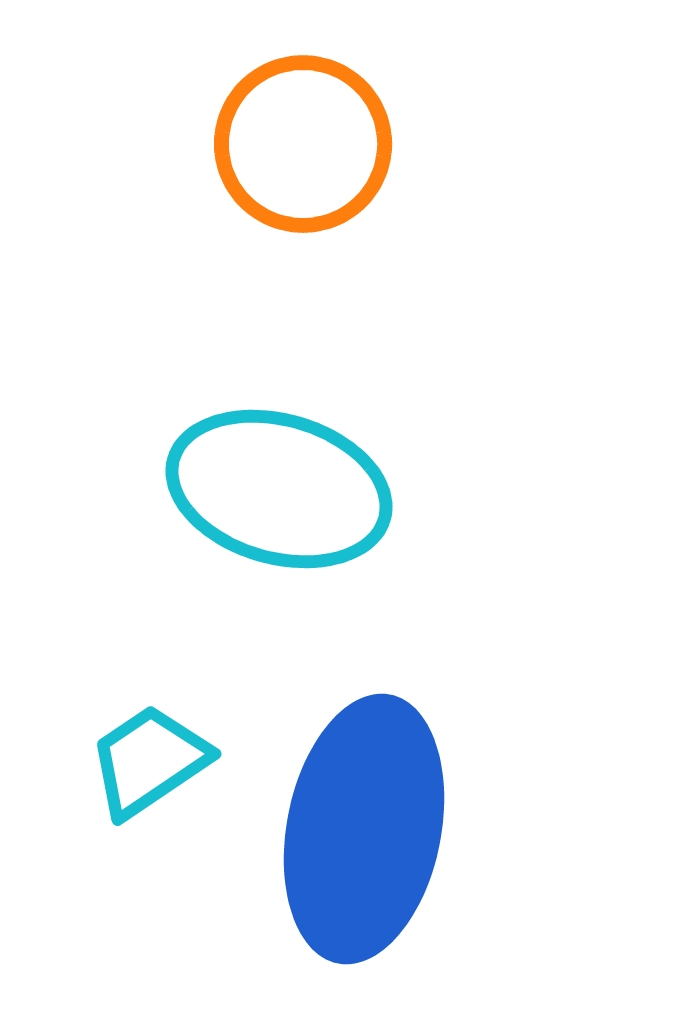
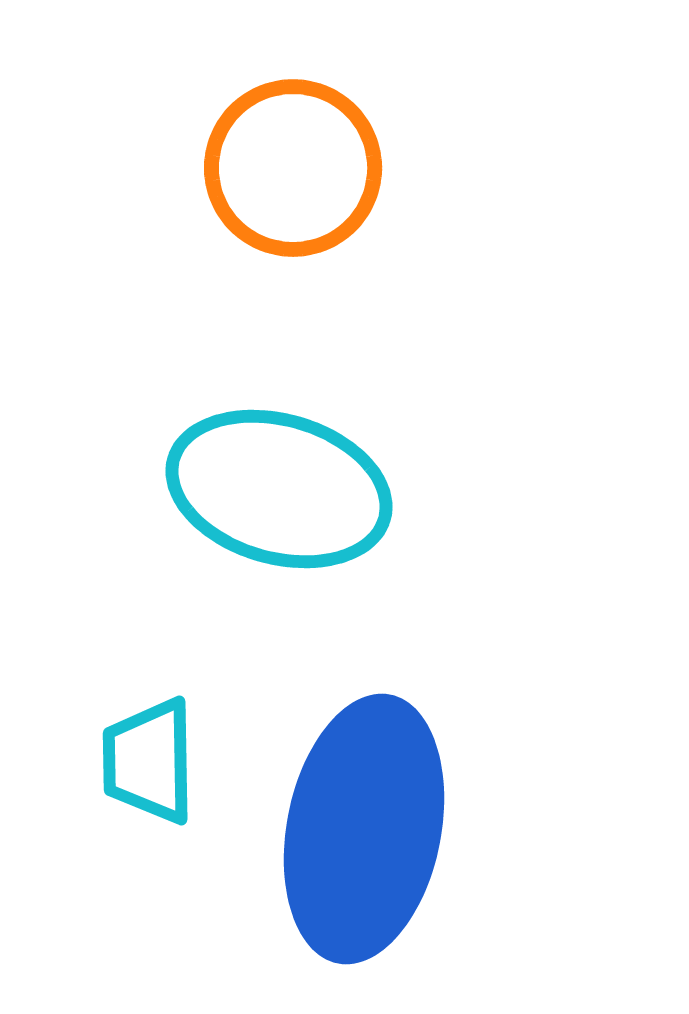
orange circle: moved 10 px left, 24 px down
cyan trapezoid: rotated 57 degrees counterclockwise
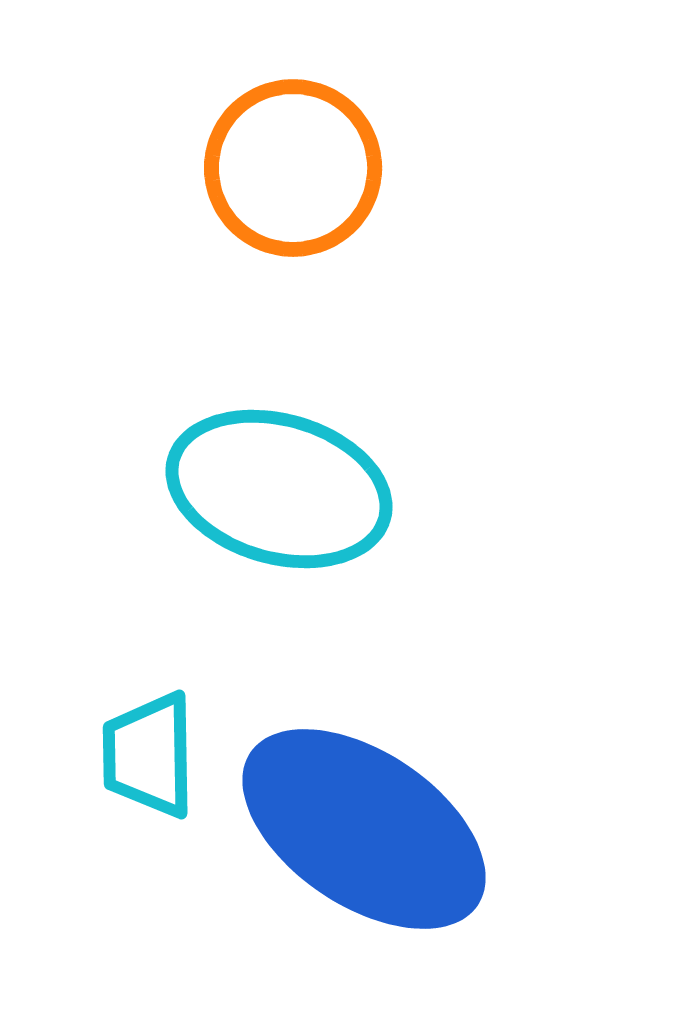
cyan trapezoid: moved 6 px up
blue ellipse: rotated 67 degrees counterclockwise
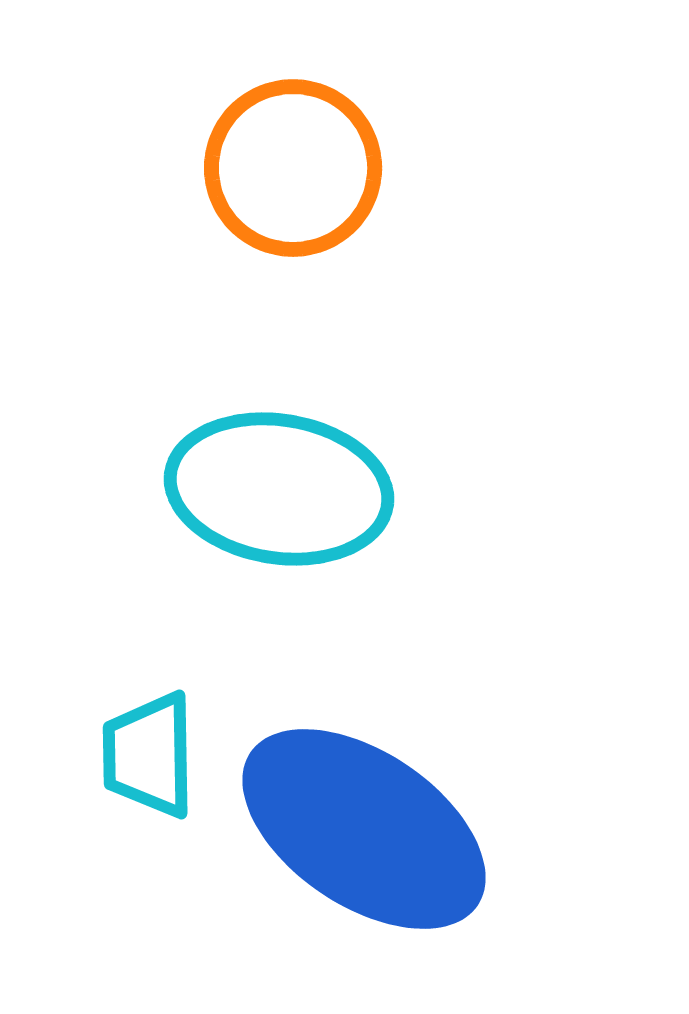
cyan ellipse: rotated 7 degrees counterclockwise
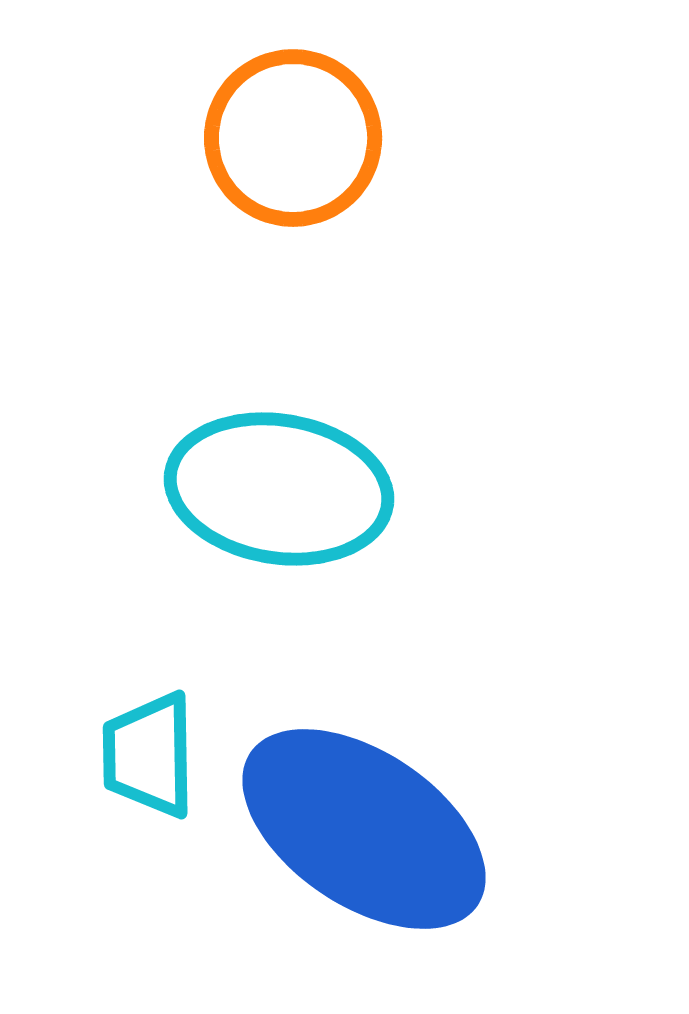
orange circle: moved 30 px up
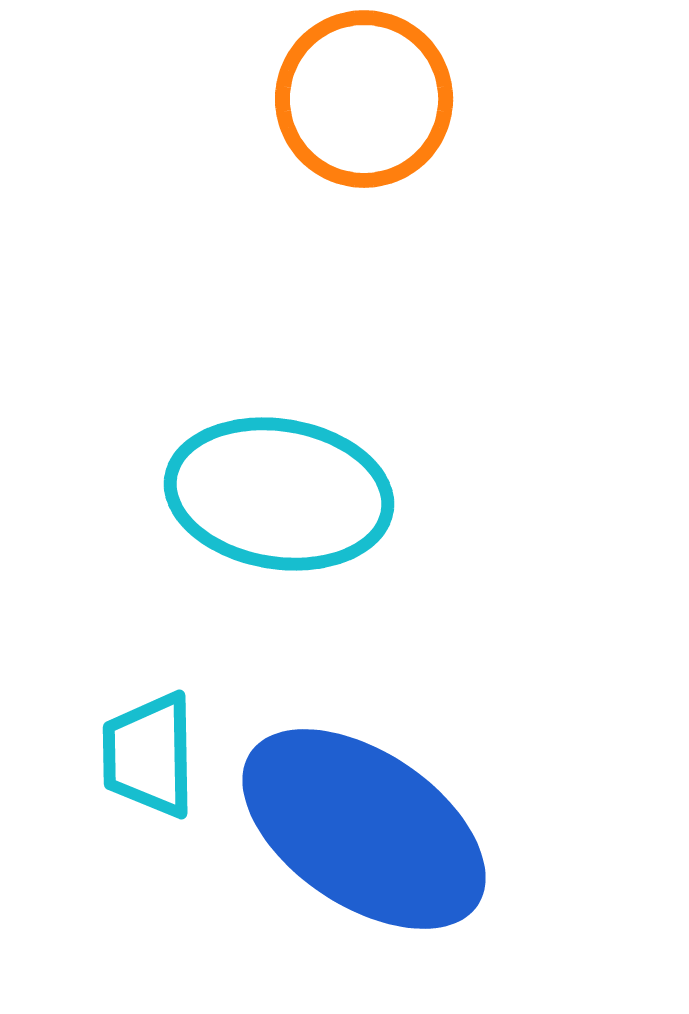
orange circle: moved 71 px right, 39 px up
cyan ellipse: moved 5 px down
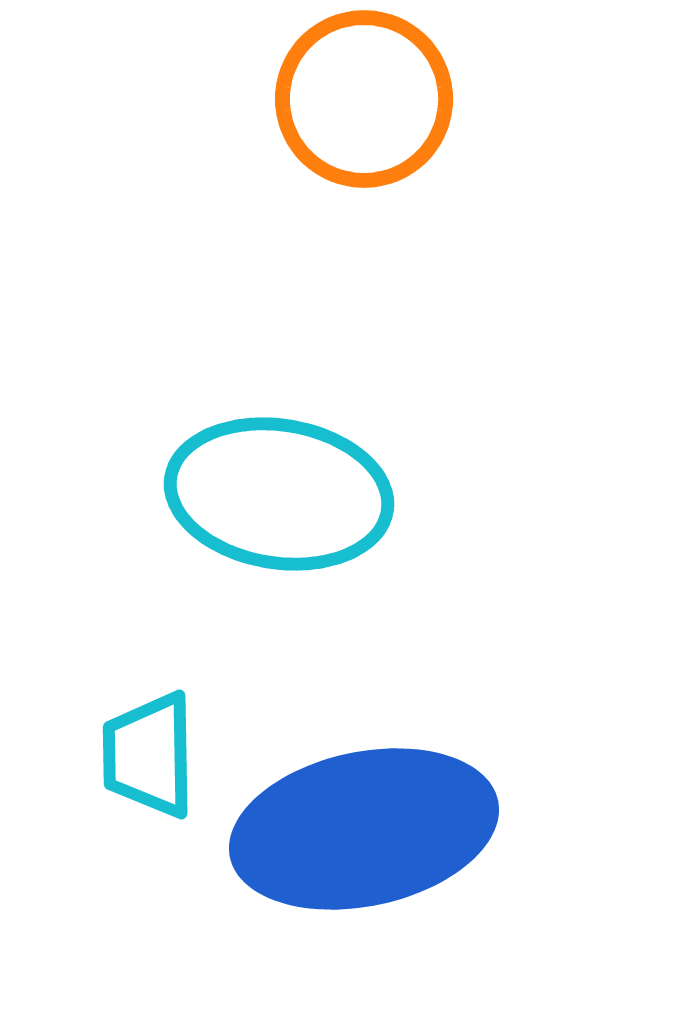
blue ellipse: rotated 46 degrees counterclockwise
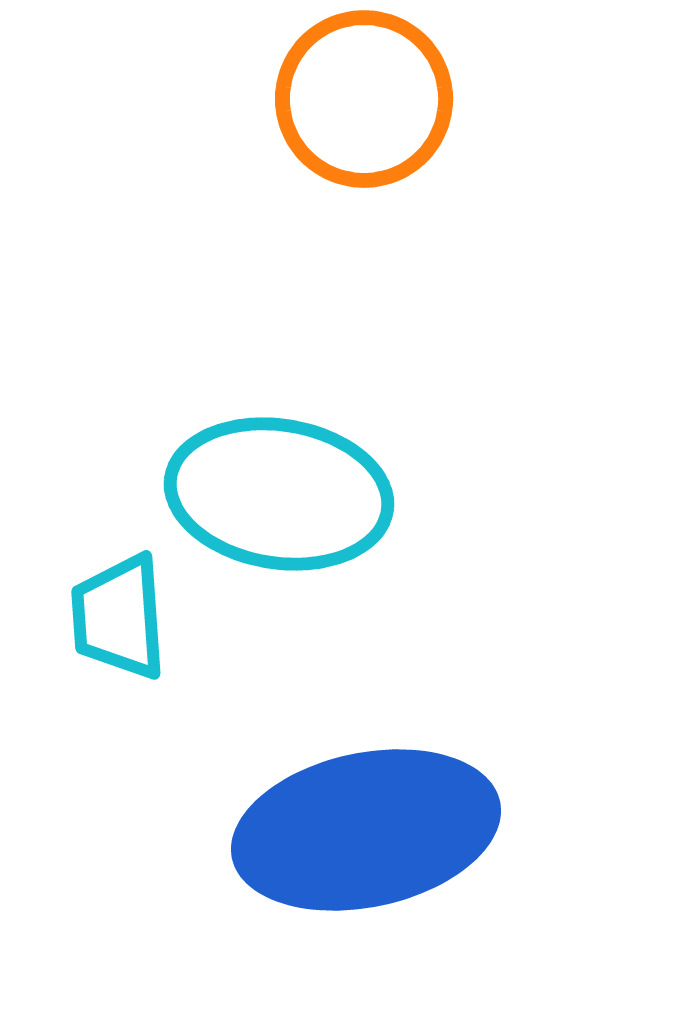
cyan trapezoid: moved 30 px left, 138 px up; rotated 3 degrees counterclockwise
blue ellipse: moved 2 px right, 1 px down
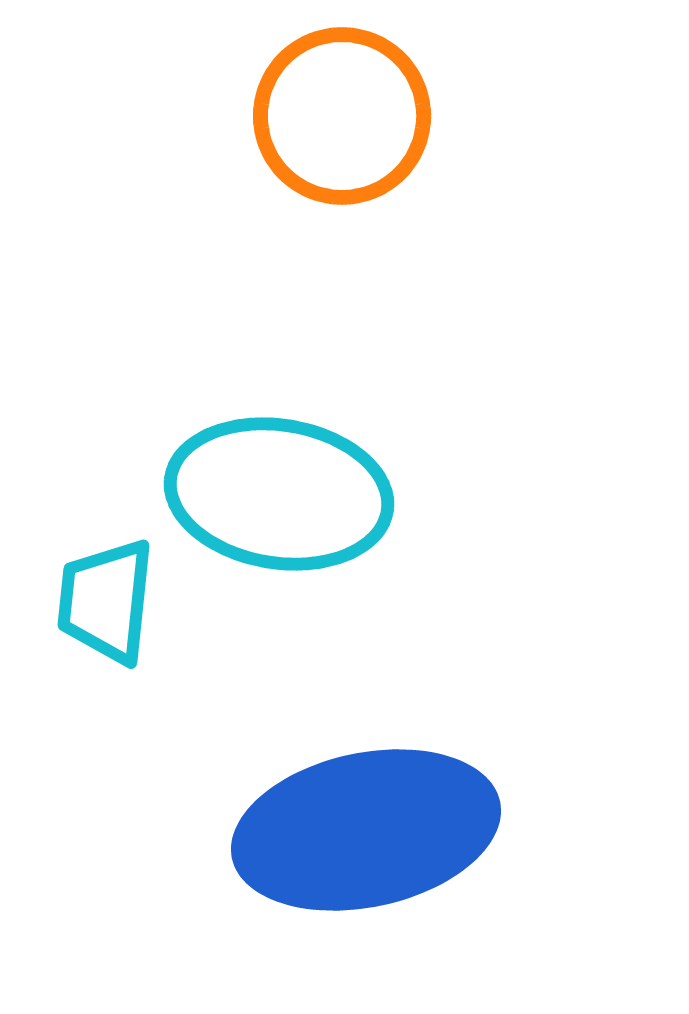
orange circle: moved 22 px left, 17 px down
cyan trapezoid: moved 13 px left, 16 px up; rotated 10 degrees clockwise
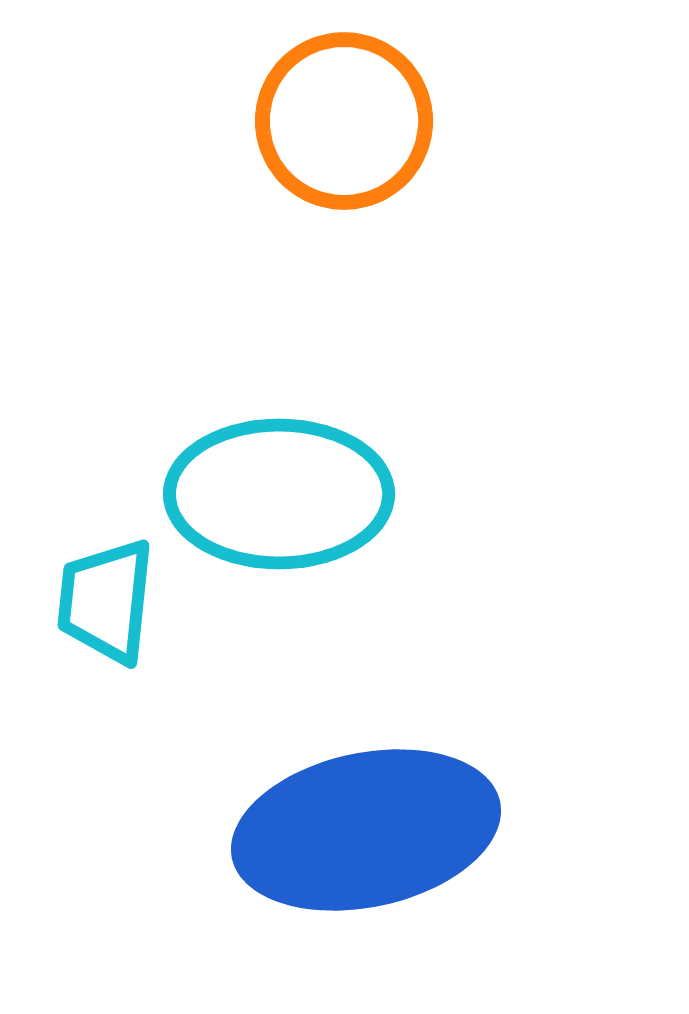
orange circle: moved 2 px right, 5 px down
cyan ellipse: rotated 9 degrees counterclockwise
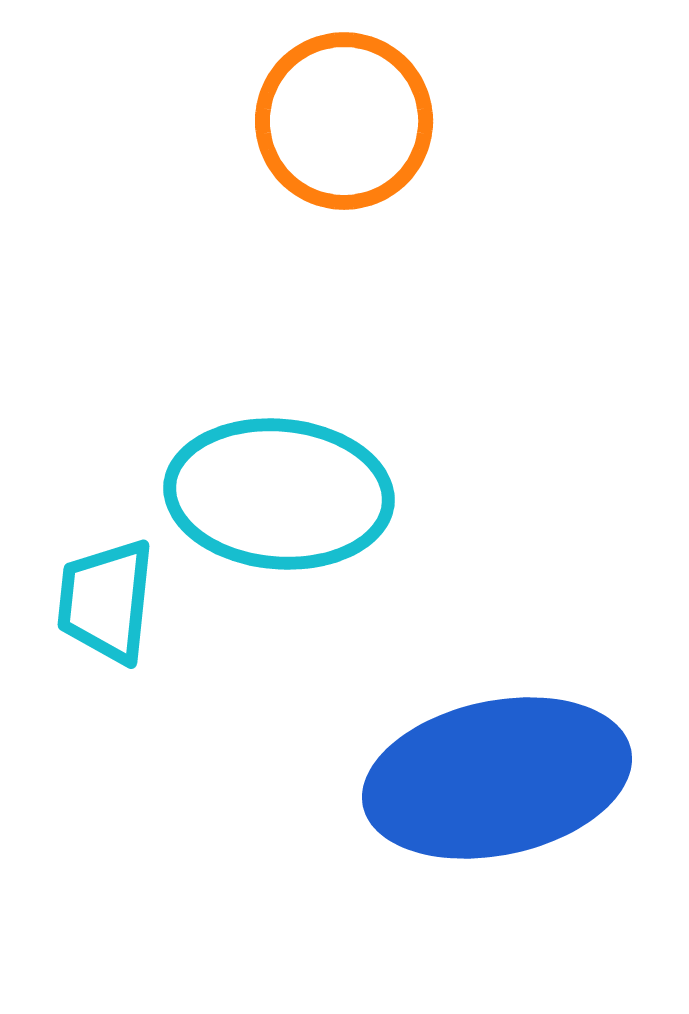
cyan ellipse: rotated 5 degrees clockwise
blue ellipse: moved 131 px right, 52 px up
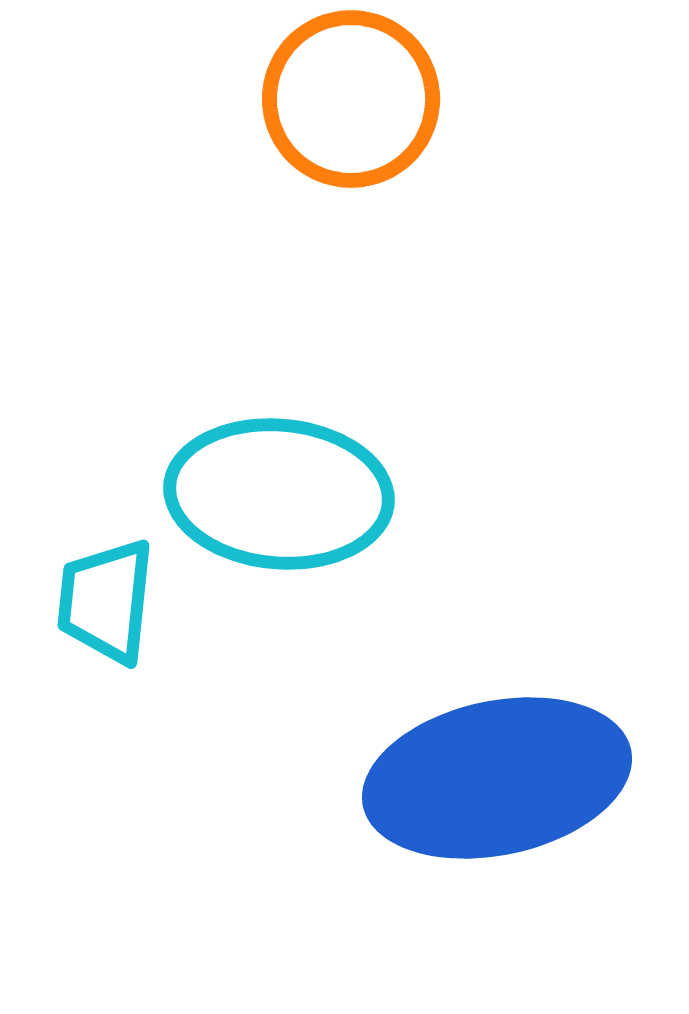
orange circle: moved 7 px right, 22 px up
